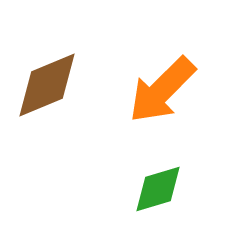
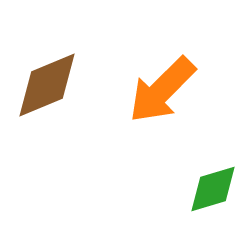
green diamond: moved 55 px right
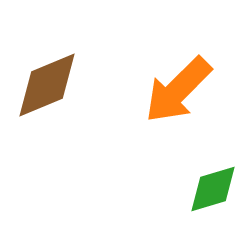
orange arrow: moved 16 px right
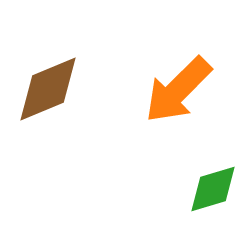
brown diamond: moved 1 px right, 4 px down
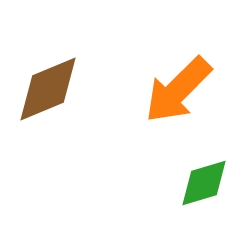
green diamond: moved 9 px left, 6 px up
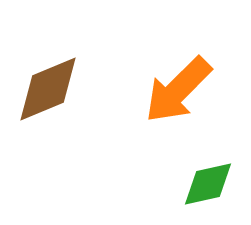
green diamond: moved 4 px right, 1 px down; rotated 4 degrees clockwise
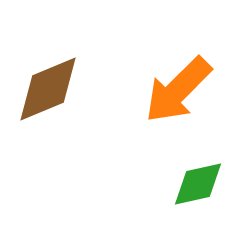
green diamond: moved 10 px left
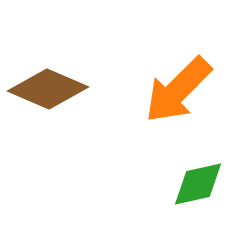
brown diamond: rotated 46 degrees clockwise
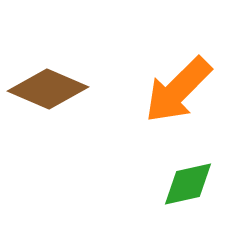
green diamond: moved 10 px left
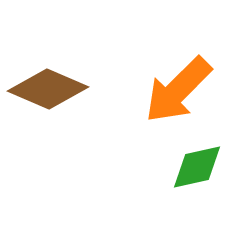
green diamond: moved 9 px right, 17 px up
